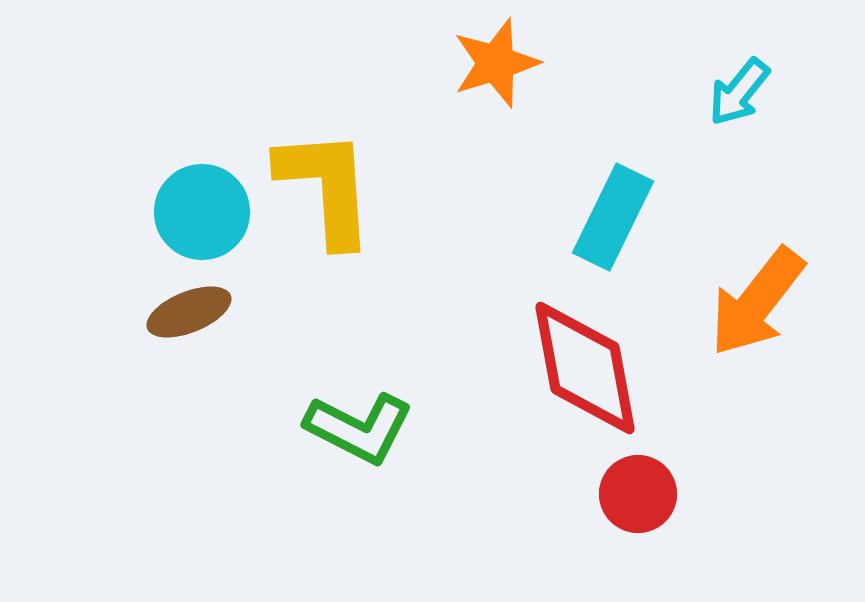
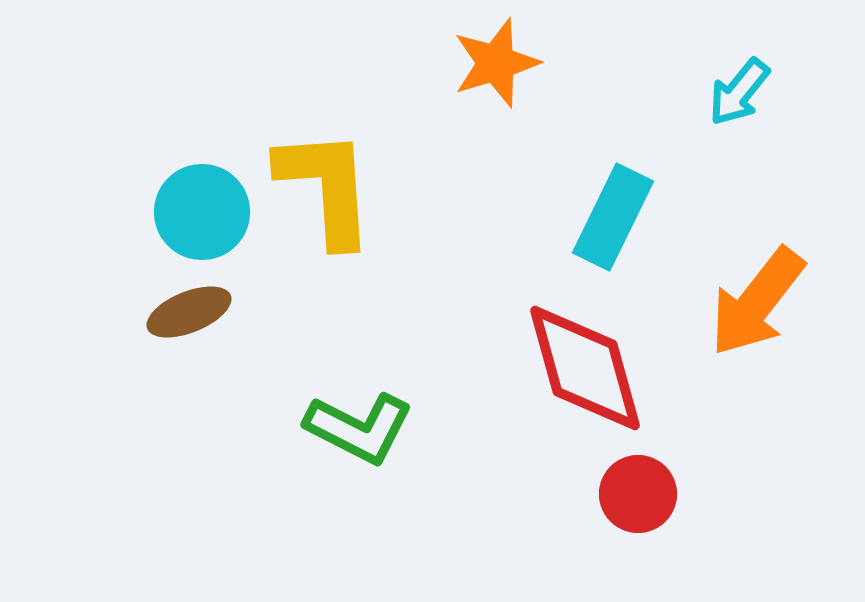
red diamond: rotated 5 degrees counterclockwise
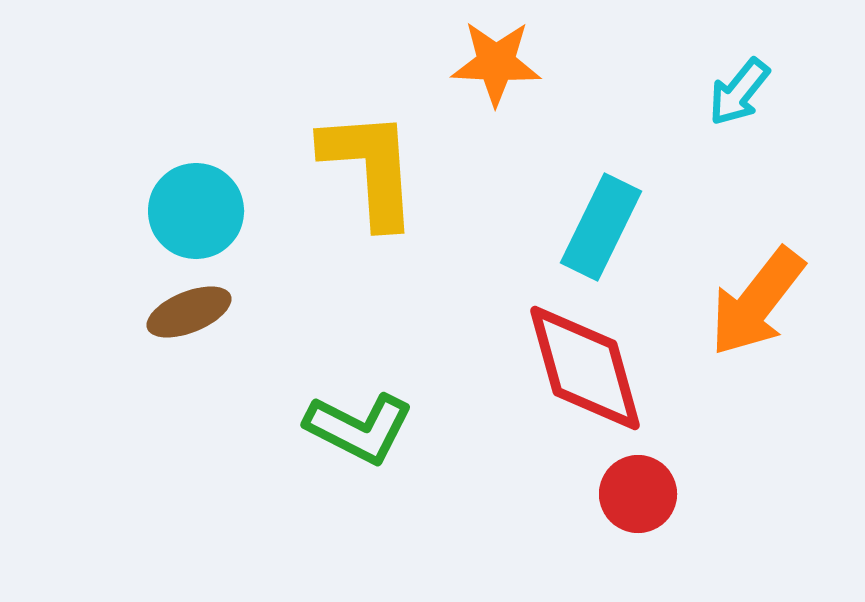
orange star: rotated 20 degrees clockwise
yellow L-shape: moved 44 px right, 19 px up
cyan circle: moved 6 px left, 1 px up
cyan rectangle: moved 12 px left, 10 px down
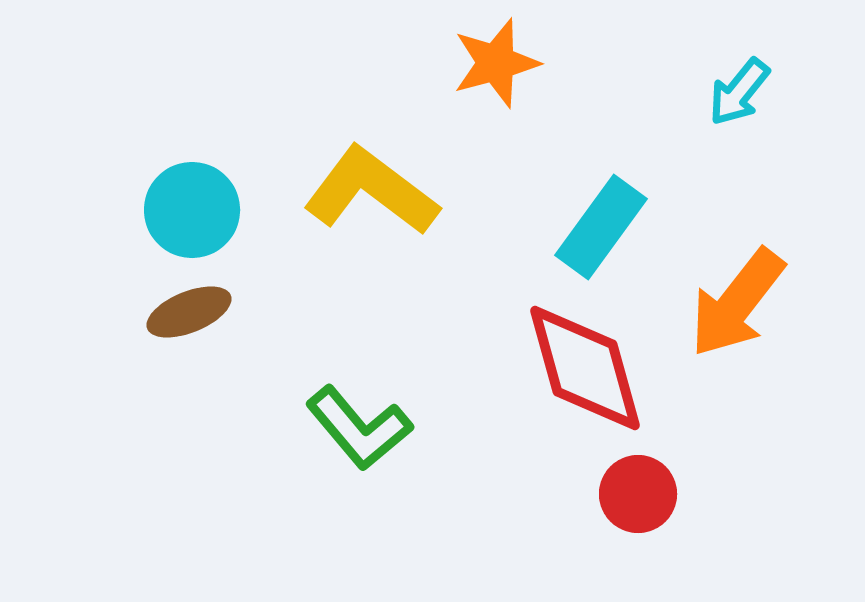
orange star: rotated 18 degrees counterclockwise
yellow L-shape: moved 1 px right, 23 px down; rotated 49 degrees counterclockwise
cyan circle: moved 4 px left, 1 px up
cyan rectangle: rotated 10 degrees clockwise
orange arrow: moved 20 px left, 1 px down
green L-shape: rotated 23 degrees clockwise
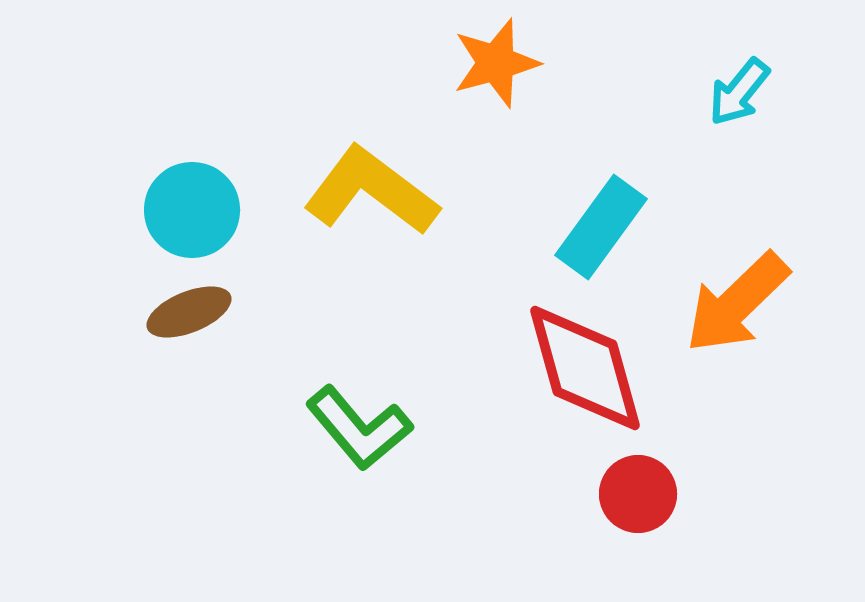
orange arrow: rotated 8 degrees clockwise
